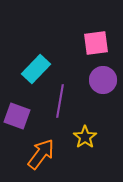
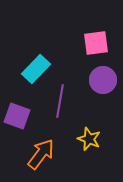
yellow star: moved 4 px right, 2 px down; rotated 15 degrees counterclockwise
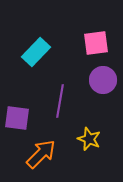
cyan rectangle: moved 17 px up
purple square: moved 2 px down; rotated 12 degrees counterclockwise
orange arrow: rotated 8 degrees clockwise
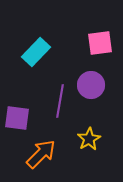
pink square: moved 4 px right
purple circle: moved 12 px left, 5 px down
yellow star: rotated 20 degrees clockwise
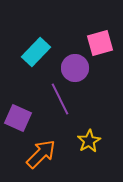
pink square: rotated 8 degrees counterclockwise
purple circle: moved 16 px left, 17 px up
purple line: moved 2 px up; rotated 36 degrees counterclockwise
purple square: moved 1 px right; rotated 16 degrees clockwise
yellow star: moved 2 px down
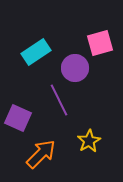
cyan rectangle: rotated 12 degrees clockwise
purple line: moved 1 px left, 1 px down
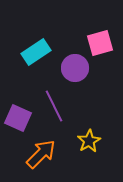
purple line: moved 5 px left, 6 px down
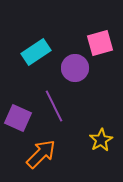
yellow star: moved 12 px right, 1 px up
